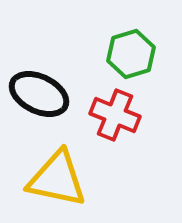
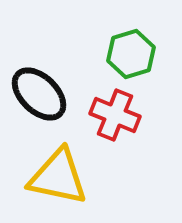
black ellipse: rotated 18 degrees clockwise
yellow triangle: moved 1 px right, 2 px up
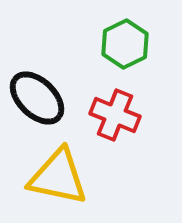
green hexagon: moved 6 px left, 10 px up; rotated 9 degrees counterclockwise
black ellipse: moved 2 px left, 4 px down
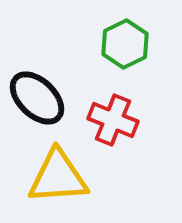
red cross: moved 2 px left, 5 px down
yellow triangle: rotated 16 degrees counterclockwise
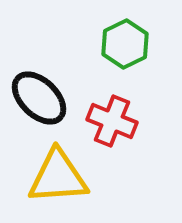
black ellipse: moved 2 px right
red cross: moved 1 px left, 1 px down
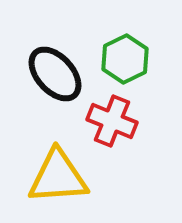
green hexagon: moved 15 px down
black ellipse: moved 16 px right, 24 px up; rotated 4 degrees clockwise
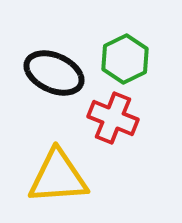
black ellipse: moved 1 px left, 1 px up; rotated 24 degrees counterclockwise
red cross: moved 1 px right, 3 px up
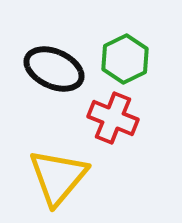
black ellipse: moved 4 px up
yellow triangle: rotated 46 degrees counterclockwise
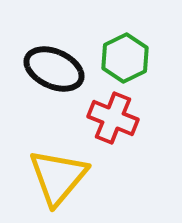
green hexagon: moved 1 px up
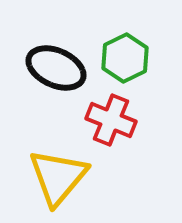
black ellipse: moved 2 px right, 1 px up
red cross: moved 2 px left, 2 px down
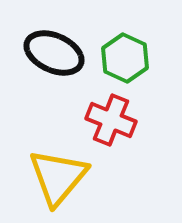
green hexagon: rotated 9 degrees counterclockwise
black ellipse: moved 2 px left, 15 px up
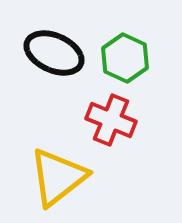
yellow triangle: rotated 12 degrees clockwise
